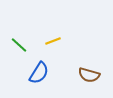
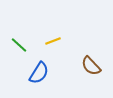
brown semicircle: moved 2 px right, 9 px up; rotated 30 degrees clockwise
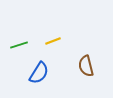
green line: rotated 60 degrees counterclockwise
brown semicircle: moved 5 px left; rotated 30 degrees clockwise
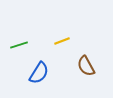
yellow line: moved 9 px right
brown semicircle: rotated 15 degrees counterclockwise
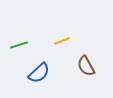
blue semicircle: rotated 15 degrees clockwise
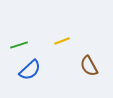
brown semicircle: moved 3 px right
blue semicircle: moved 9 px left, 3 px up
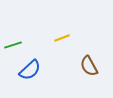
yellow line: moved 3 px up
green line: moved 6 px left
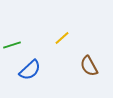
yellow line: rotated 21 degrees counterclockwise
green line: moved 1 px left
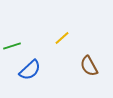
green line: moved 1 px down
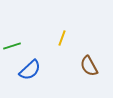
yellow line: rotated 28 degrees counterclockwise
